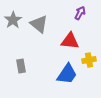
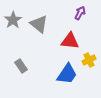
yellow cross: rotated 16 degrees counterclockwise
gray rectangle: rotated 24 degrees counterclockwise
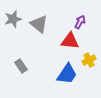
purple arrow: moved 9 px down
gray star: moved 1 px up; rotated 18 degrees clockwise
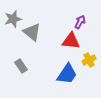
gray triangle: moved 7 px left, 8 px down
red triangle: moved 1 px right
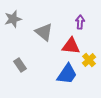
purple arrow: rotated 24 degrees counterclockwise
gray triangle: moved 12 px right
red triangle: moved 5 px down
yellow cross: rotated 16 degrees counterclockwise
gray rectangle: moved 1 px left, 1 px up
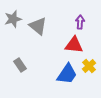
gray triangle: moved 6 px left, 6 px up
red triangle: moved 3 px right, 1 px up
yellow cross: moved 6 px down
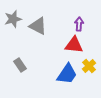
purple arrow: moved 1 px left, 2 px down
gray triangle: rotated 12 degrees counterclockwise
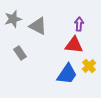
gray rectangle: moved 12 px up
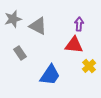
blue trapezoid: moved 17 px left, 1 px down
